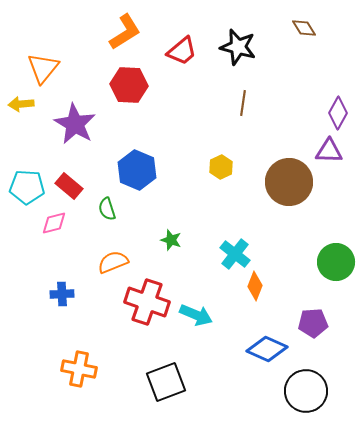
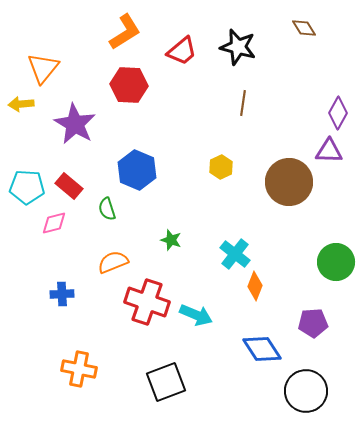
blue diamond: moved 5 px left; rotated 33 degrees clockwise
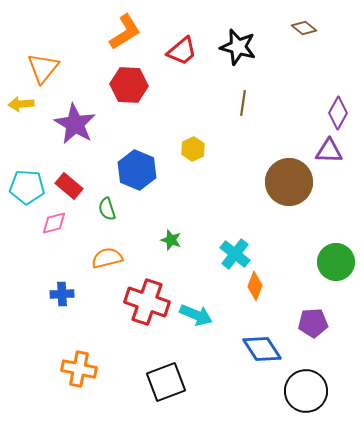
brown diamond: rotated 20 degrees counterclockwise
yellow hexagon: moved 28 px left, 18 px up
orange semicircle: moved 6 px left, 4 px up; rotated 8 degrees clockwise
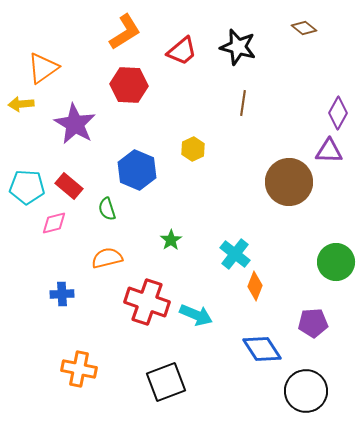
orange triangle: rotated 16 degrees clockwise
green star: rotated 20 degrees clockwise
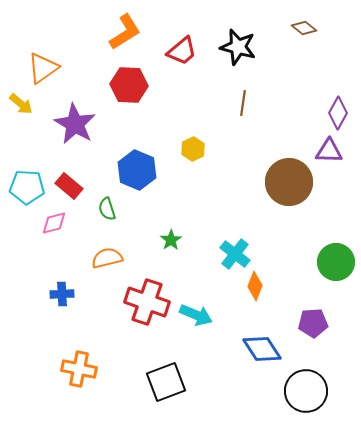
yellow arrow: rotated 135 degrees counterclockwise
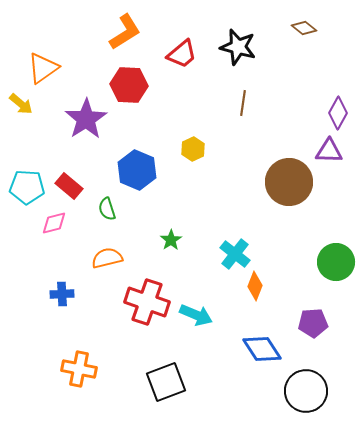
red trapezoid: moved 3 px down
purple star: moved 11 px right, 5 px up; rotated 9 degrees clockwise
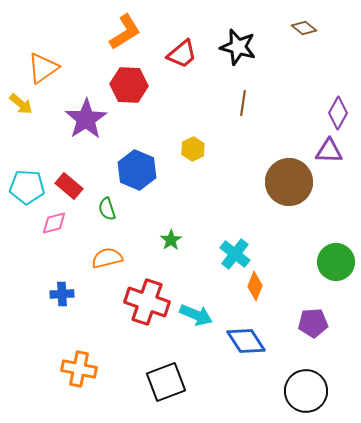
blue diamond: moved 16 px left, 8 px up
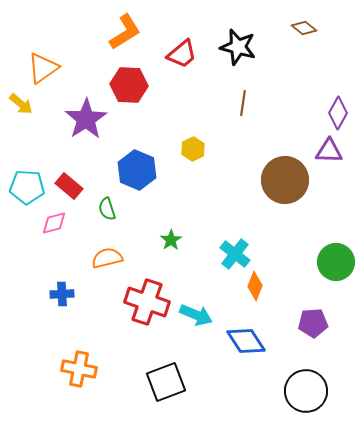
brown circle: moved 4 px left, 2 px up
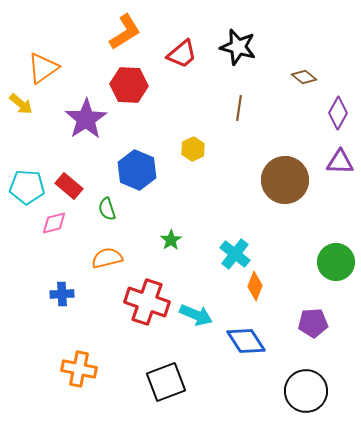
brown diamond: moved 49 px down
brown line: moved 4 px left, 5 px down
purple triangle: moved 11 px right, 11 px down
